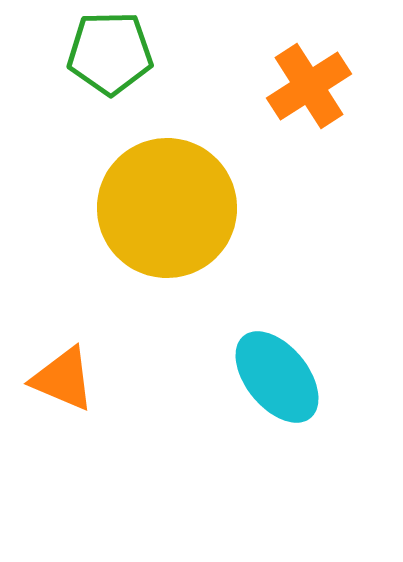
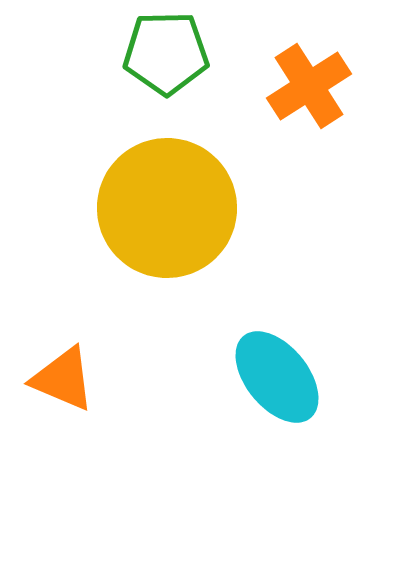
green pentagon: moved 56 px right
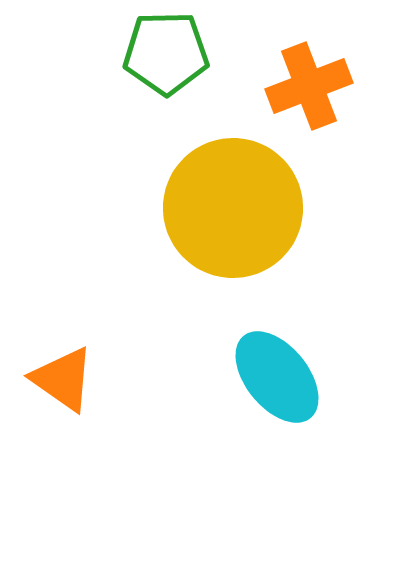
orange cross: rotated 12 degrees clockwise
yellow circle: moved 66 px right
orange triangle: rotated 12 degrees clockwise
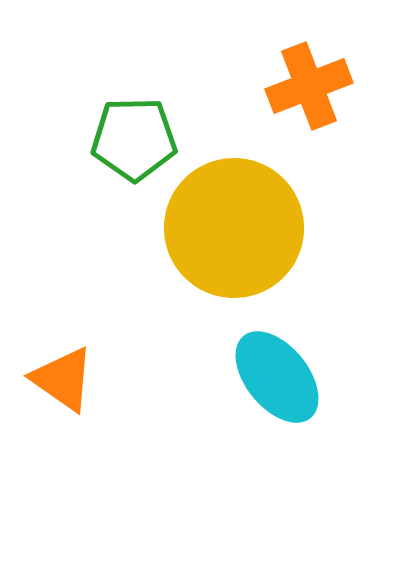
green pentagon: moved 32 px left, 86 px down
yellow circle: moved 1 px right, 20 px down
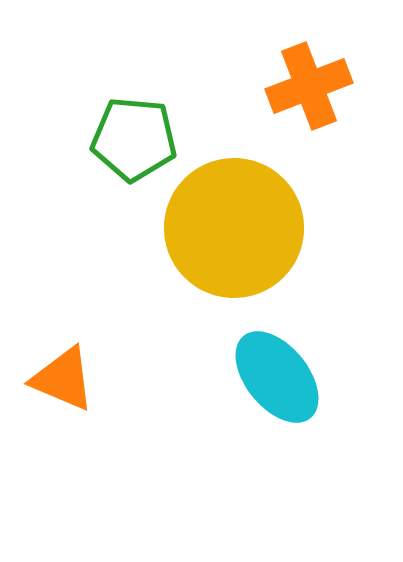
green pentagon: rotated 6 degrees clockwise
orange triangle: rotated 12 degrees counterclockwise
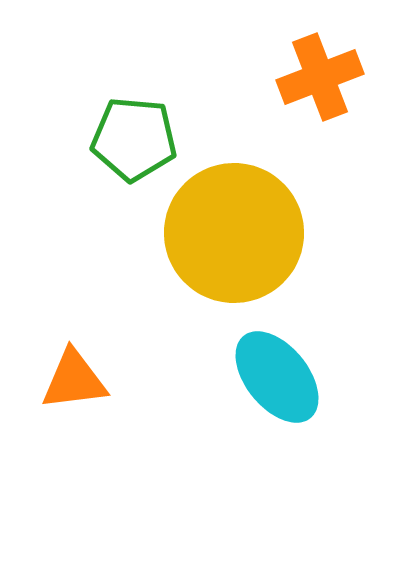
orange cross: moved 11 px right, 9 px up
yellow circle: moved 5 px down
orange triangle: moved 11 px right, 1 px down; rotated 30 degrees counterclockwise
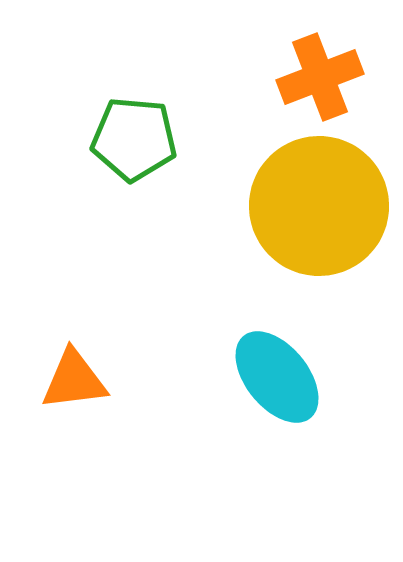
yellow circle: moved 85 px right, 27 px up
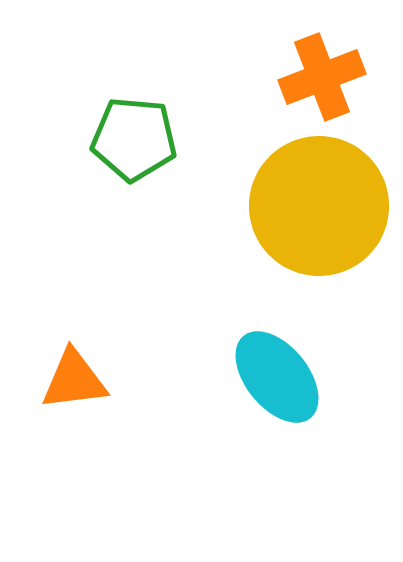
orange cross: moved 2 px right
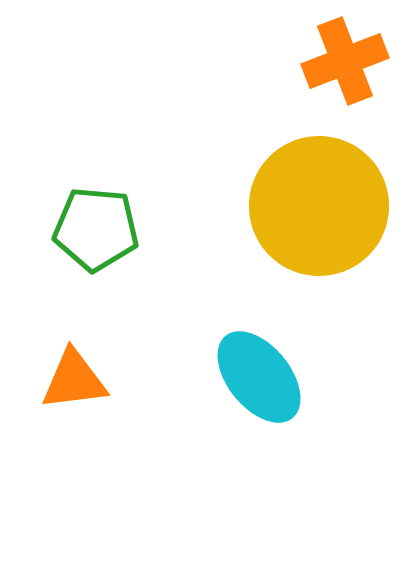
orange cross: moved 23 px right, 16 px up
green pentagon: moved 38 px left, 90 px down
cyan ellipse: moved 18 px left
